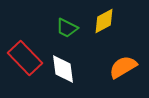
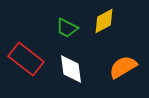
red rectangle: moved 1 px right, 1 px down; rotated 8 degrees counterclockwise
white diamond: moved 8 px right
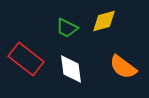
yellow diamond: rotated 12 degrees clockwise
orange semicircle: rotated 112 degrees counterclockwise
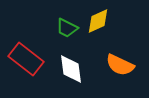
yellow diamond: moved 6 px left; rotated 8 degrees counterclockwise
orange semicircle: moved 3 px left, 2 px up; rotated 12 degrees counterclockwise
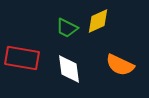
red rectangle: moved 4 px left, 1 px up; rotated 28 degrees counterclockwise
white diamond: moved 2 px left
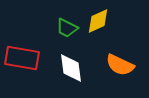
white diamond: moved 2 px right, 1 px up
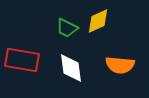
red rectangle: moved 2 px down
orange semicircle: rotated 20 degrees counterclockwise
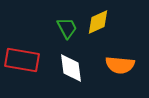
yellow diamond: moved 1 px down
green trapezoid: rotated 145 degrees counterclockwise
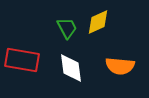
orange semicircle: moved 1 px down
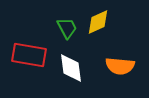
red rectangle: moved 7 px right, 5 px up
